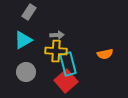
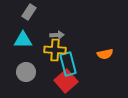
cyan triangle: rotated 30 degrees clockwise
yellow cross: moved 1 px left, 1 px up
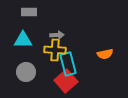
gray rectangle: rotated 56 degrees clockwise
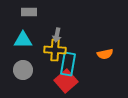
gray arrow: rotated 104 degrees clockwise
cyan rectangle: rotated 25 degrees clockwise
gray circle: moved 3 px left, 2 px up
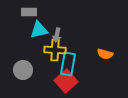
cyan triangle: moved 16 px right, 10 px up; rotated 12 degrees counterclockwise
orange semicircle: rotated 28 degrees clockwise
